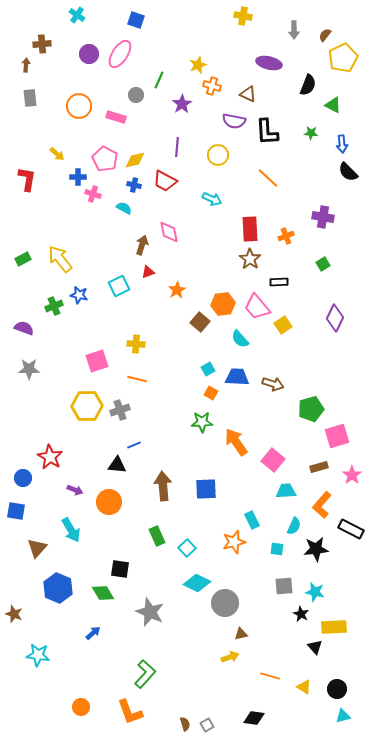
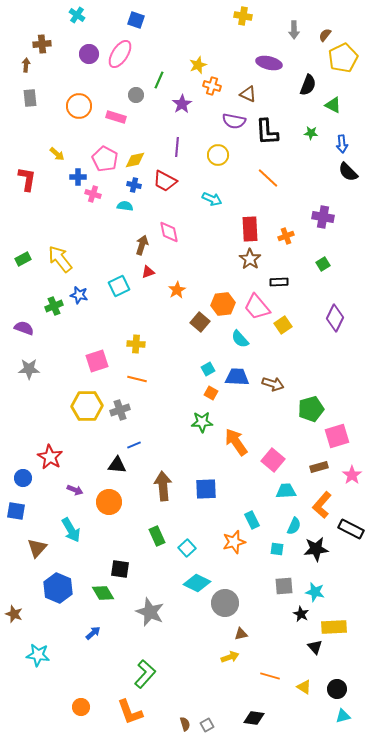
cyan semicircle at (124, 208): moved 1 px right, 2 px up; rotated 21 degrees counterclockwise
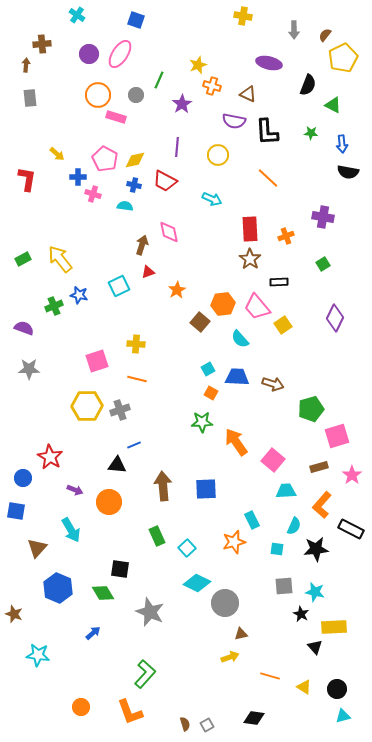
orange circle at (79, 106): moved 19 px right, 11 px up
black semicircle at (348, 172): rotated 35 degrees counterclockwise
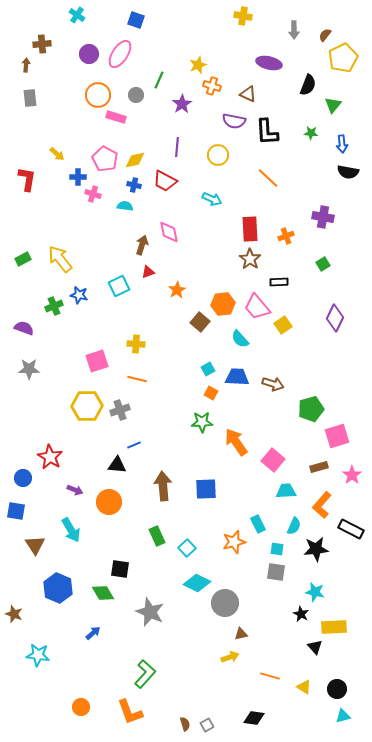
green triangle at (333, 105): rotated 42 degrees clockwise
cyan rectangle at (252, 520): moved 6 px right, 4 px down
brown triangle at (37, 548): moved 2 px left, 3 px up; rotated 15 degrees counterclockwise
gray square at (284, 586): moved 8 px left, 14 px up; rotated 12 degrees clockwise
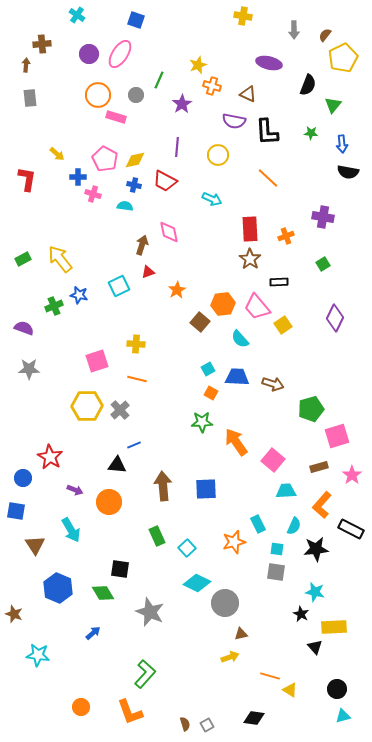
gray cross at (120, 410): rotated 24 degrees counterclockwise
yellow triangle at (304, 687): moved 14 px left, 3 px down
